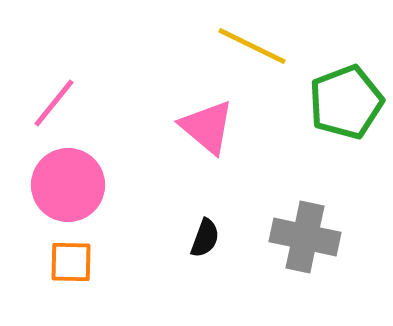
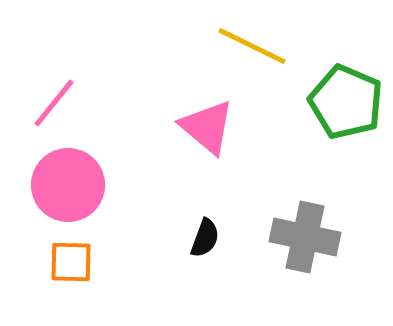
green pentagon: rotated 28 degrees counterclockwise
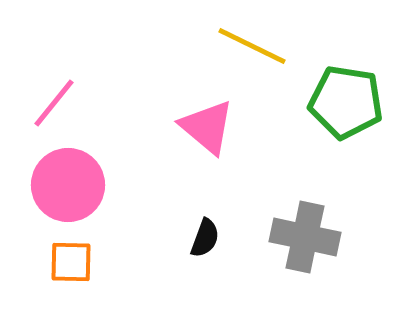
green pentagon: rotated 14 degrees counterclockwise
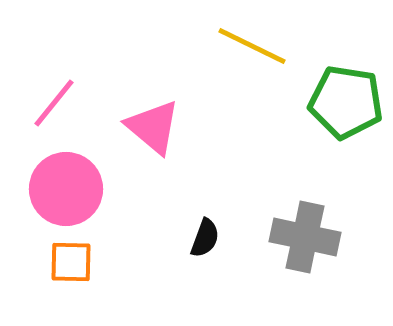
pink triangle: moved 54 px left
pink circle: moved 2 px left, 4 px down
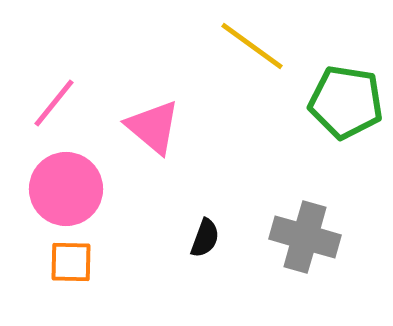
yellow line: rotated 10 degrees clockwise
gray cross: rotated 4 degrees clockwise
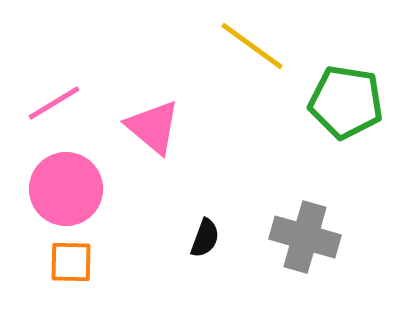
pink line: rotated 20 degrees clockwise
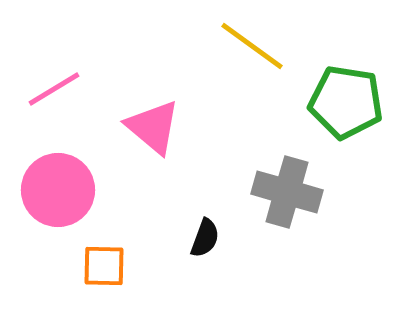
pink line: moved 14 px up
pink circle: moved 8 px left, 1 px down
gray cross: moved 18 px left, 45 px up
orange square: moved 33 px right, 4 px down
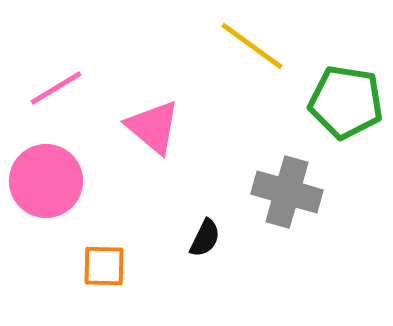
pink line: moved 2 px right, 1 px up
pink circle: moved 12 px left, 9 px up
black semicircle: rotated 6 degrees clockwise
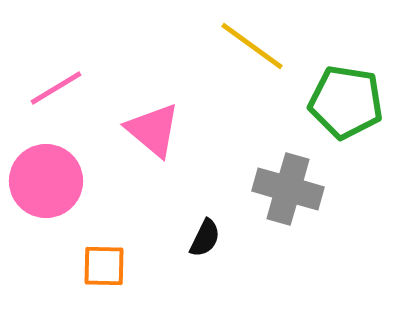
pink triangle: moved 3 px down
gray cross: moved 1 px right, 3 px up
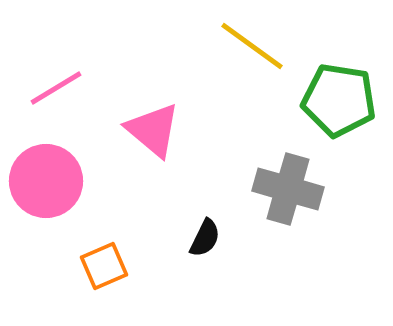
green pentagon: moved 7 px left, 2 px up
orange square: rotated 24 degrees counterclockwise
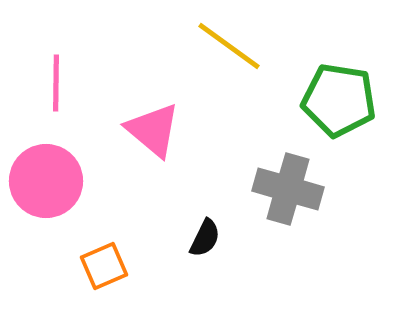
yellow line: moved 23 px left
pink line: moved 5 px up; rotated 58 degrees counterclockwise
